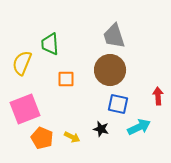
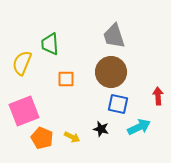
brown circle: moved 1 px right, 2 px down
pink square: moved 1 px left, 2 px down
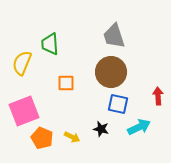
orange square: moved 4 px down
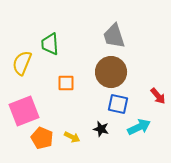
red arrow: rotated 144 degrees clockwise
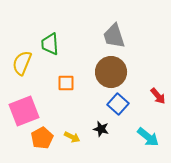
blue square: rotated 30 degrees clockwise
cyan arrow: moved 9 px right, 10 px down; rotated 65 degrees clockwise
orange pentagon: rotated 20 degrees clockwise
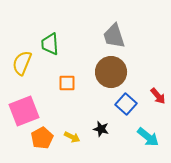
orange square: moved 1 px right
blue square: moved 8 px right
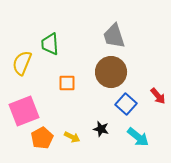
cyan arrow: moved 10 px left
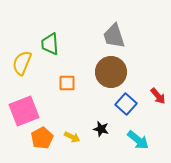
cyan arrow: moved 3 px down
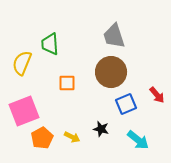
red arrow: moved 1 px left, 1 px up
blue square: rotated 25 degrees clockwise
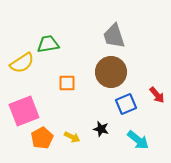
green trapezoid: moved 2 px left; rotated 85 degrees clockwise
yellow semicircle: rotated 145 degrees counterclockwise
